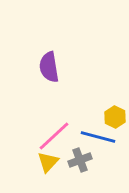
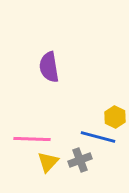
pink line: moved 22 px left, 3 px down; rotated 45 degrees clockwise
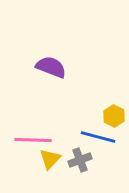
purple semicircle: moved 2 px right; rotated 120 degrees clockwise
yellow hexagon: moved 1 px left, 1 px up
pink line: moved 1 px right, 1 px down
yellow triangle: moved 2 px right, 3 px up
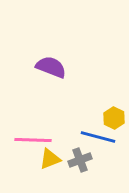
yellow hexagon: moved 2 px down
yellow triangle: rotated 25 degrees clockwise
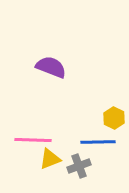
blue line: moved 5 px down; rotated 16 degrees counterclockwise
gray cross: moved 1 px left, 6 px down
